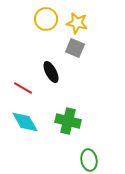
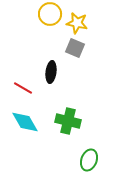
yellow circle: moved 4 px right, 5 px up
black ellipse: rotated 35 degrees clockwise
green ellipse: rotated 30 degrees clockwise
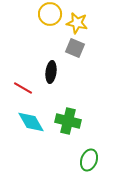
cyan diamond: moved 6 px right
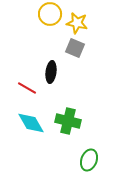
red line: moved 4 px right
cyan diamond: moved 1 px down
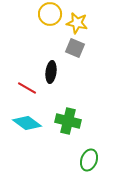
cyan diamond: moved 4 px left; rotated 24 degrees counterclockwise
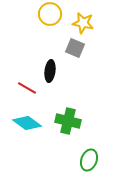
yellow star: moved 6 px right
black ellipse: moved 1 px left, 1 px up
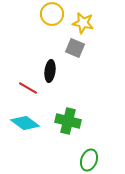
yellow circle: moved 2 px right
red line: moved 1 px right
cyan diamond: moved 2 px left
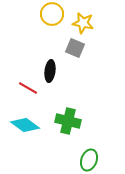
cyan diamond: moved 2 px down
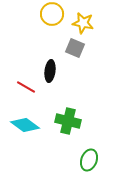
red line: moved 2 px left, 1 px up
